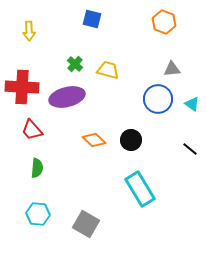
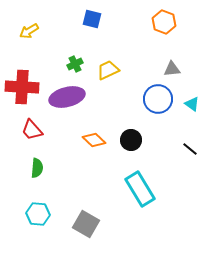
yellow arrow: rotated 60 degrees clockwise
green cross: rotated 21 degrees clockwise
yellow trapezoid: rotated 40 degrees counterclockwise
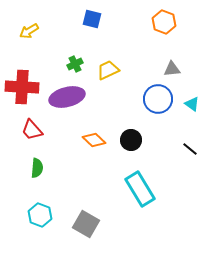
cyan hexagon: moved 2 px right, 1 px down; rotated 15 degrees clockwise
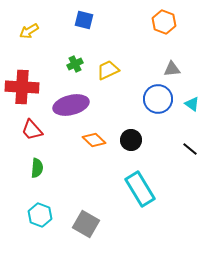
blue square: moved 8 px left, 1 px down
purple ellipse: moved 4 px right, 8 px down
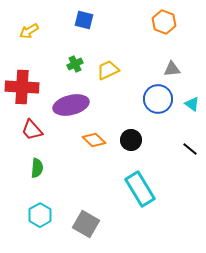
cyan hexagon: rotated 10 degrees clockwise
